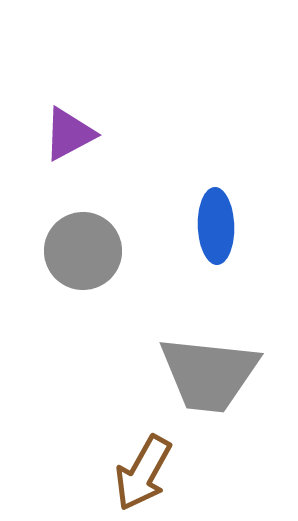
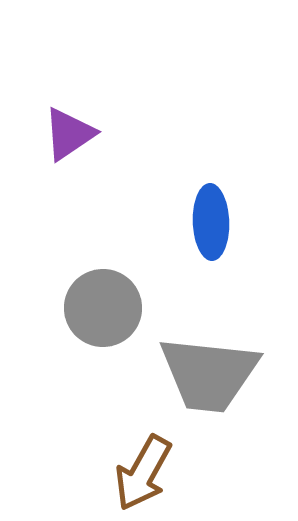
purple triangle: rotated 6 degrees counterclockwise
blue ellipse: moved 5 px left, 4 px up
gray circle: moved 20 px right, 57 px down
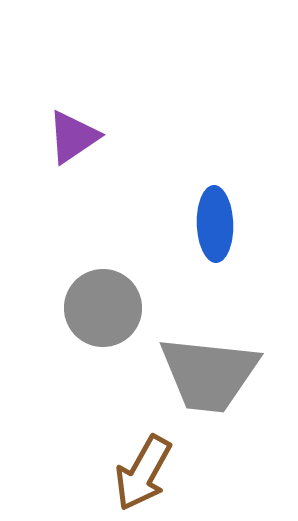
purple triangle: moved 4 px right, 3 px down
blue ellipse: moved 4 px right, 2 px down
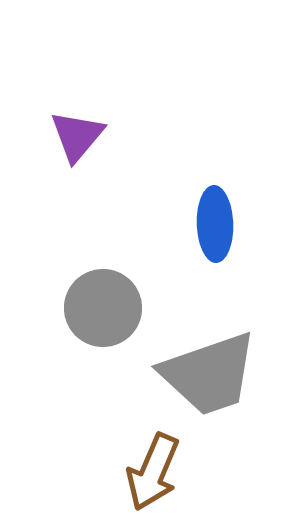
purple triangle: moved 4 px right, 1 px up; rotated 16 degrees counterclockwise
gray trapezoid: rotated 25 degrees counterclockwise
brown arrow: moved 10 px right, 1 px up; rotated 6 degrees counterclockwise
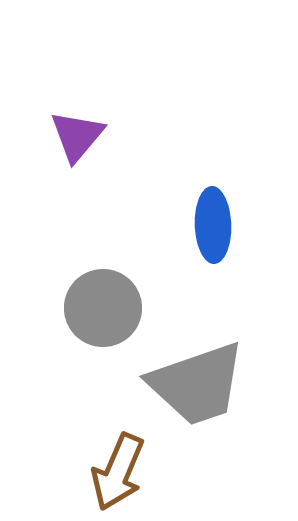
blue ellipse: moved 2 px left, 1 px down
gray trapezoid: moved 12 px left, 10 px down
brown arrow: moved 35 px left
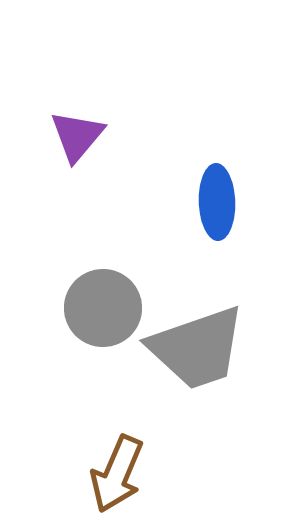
blue ellipse: moved 4 px right, 23 px up
gray trapezoid: moved 36 px up
brown arrow: moved 1 px left, 2 px down
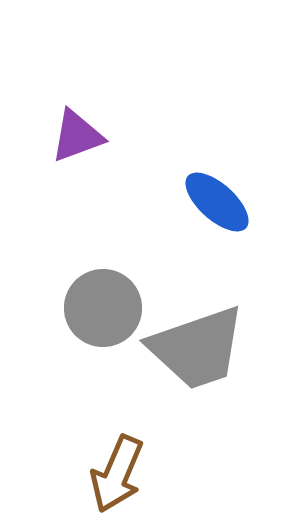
purple triangle: rotated 30 degrees clockwise
blue ellipse: rotated 46 degrees counterclockwise
